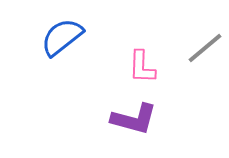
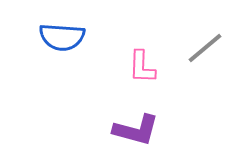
blue semicircle: rotated 138 degrees counterclockwise
purple L-shape: moved 2 px right, 11 px down
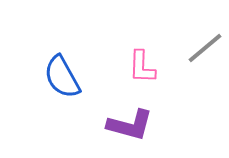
blue semicircle: moved 40 px down; rotated 57 degrees clockwise
purple L-shape: moved 6 px left, 5 px up
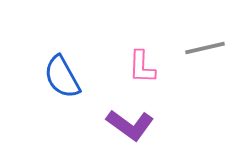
gray line: rotated 27 degrees clockwise
purple L-shape: rotated 21 degrees clockwise
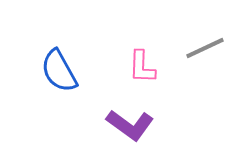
gray line: rotated 12 degrees counterclockwise
blue semicircle: moved 3 px left, 6 px up
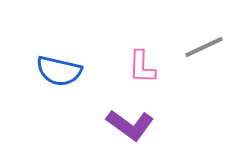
gray line: moved 1 px left, 1 px up
blue semicircle: rotated 48 degrees counterclockwise
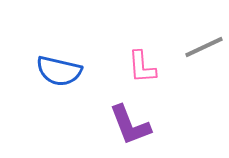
pink L-shape: rotated 6 degrees counterclockwise
purple L-shape: rotated 33 degrees clockwise
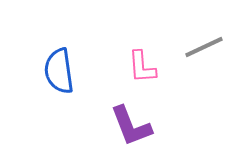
blue semicircle: rotated 69 degrees clockwise
purple L-shape: moved 1 px right, 1 px down
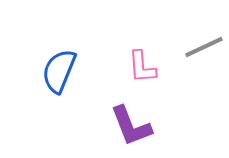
blue semicircle: rotated 30 degrees clockwise
